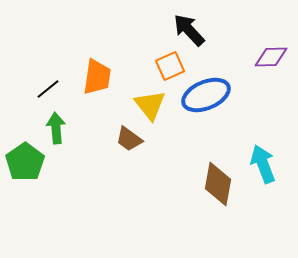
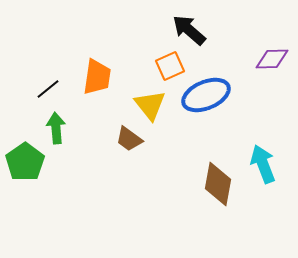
black arrow: rotated 6 degrees counterclockwise
purple diamond: moved 1 px right, 2 px down
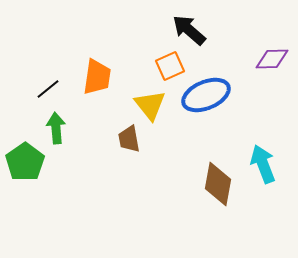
brown trapezoid: rotated 44 degrees clockwise
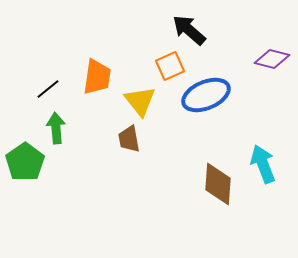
purple diamond: rotated 16 degrees clockwise
yellow triangle: moved 10 px left, 4 px up
brown diamond: rotated 6 degrees counterclockwise
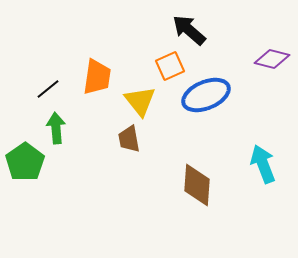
brown diamond: moved 21 px left, 1 px down
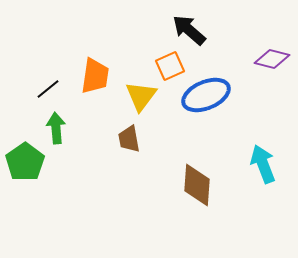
orange trapezoid: moved 2 px left, 1 px up
yellow triangle: moved 1 px right, 5 px up; rotated 16 degrees clockwise
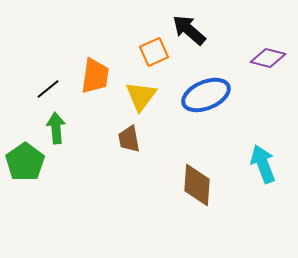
purple diamond: moved 4 px left, 1 px up
orange square: moved 16 px left, 14 px up
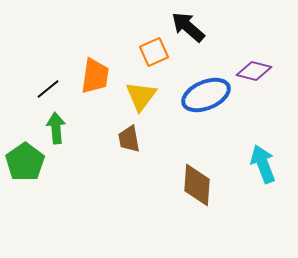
black arrow: moved 1 px left, 3 px up
purple diamond: moved 14 px left, 13 px down
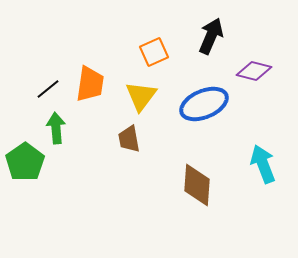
black arrow: moved 23 px right, 9 px down; rotated 72 degrees clockwise
orange trapezoid: moved 5 px left, 8 px down
blue ellipse: moved 2 px left, 9 px down
